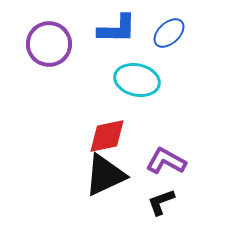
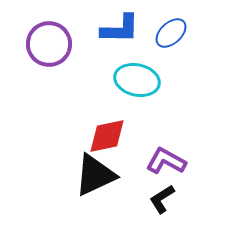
blue L-shape: moved 3 px right
blue ellipse: moved 2 px right
black triangle: moved 10 px left
black L-shape: moved 1 px right, 3 px up; rotated 12 degrees counterclockwise
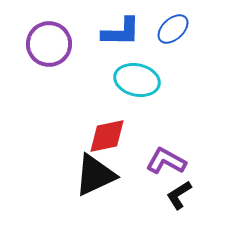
blue L-shape: moved 1 px right, 3 px down
blue ellipse: moved 2 px right, 4 px up
black L-shape: moved 17 px right, 4 px up
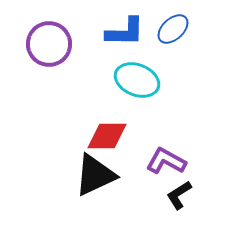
blue L-shape: moved 4 px right
cyan ellipse: rotated 9 degrees clockwise
red diamond: rotated 12 degrees clockwise
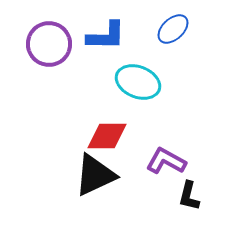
blue L-shape: moved 19 px left, 4 px down
cyan ellipse: moved 1 px right, 2 px down
black L-shape: moved 10 px right, 1 px down; rotated 44 degrees counterclockwise
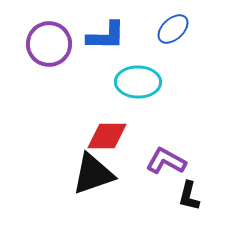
cyan ellipse: rotated 21 degrees counterclockwise
black triangle: moved 2 px left, 1 px up; rotated 6 degrees clockwise
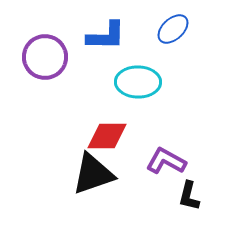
purple circle: moved 4 px left, 13 px down
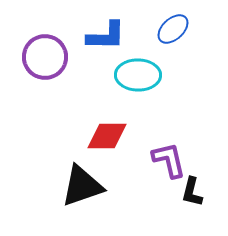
cyan ellipse: moved 7 px up
purple L-shape: moved 3 px right, 1 px up; rotated 48 degrees clockwise
black triangle: moved 11 px left, 12 px down
black L-shape: moved 3 px right, 4 px up
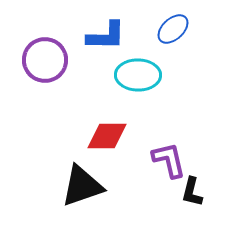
purple circle: moved 3 px down
